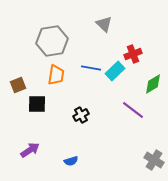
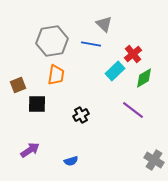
red cross: rotated 18 degrees counterclockwise
blue line: moved 24 px up
green diamond: moved 9 px left, 6 px up
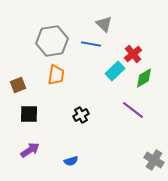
black square: moved 8 px left, 10 px down
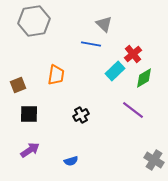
gray hexagon: moved 18 px left, 20 px up
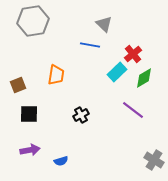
gray hexagon: moved 1 px left
blue line: moved 1 px left, 1 px down
cyan rectangle: moved 2 px right, 1 px down
purple arrow: rotated 24 degrees clockwise
blue semicircle: moved 10 px left
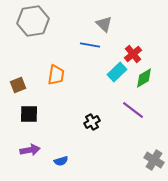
black cross: moved 11 px right, 7 px down
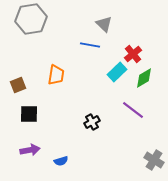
gray hexagon: moved 2 px left, 2 px up
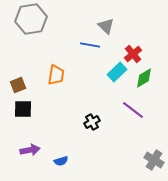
gray triangle: moved 2 px right, 2 px down
black square: moved 6 px left, 5 px up
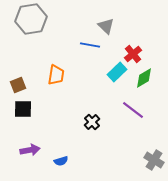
black cross: rotated 14 degrees counterclockwise
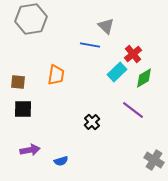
brown square: moved 3 px up; rotated 28 degrees clockwise
